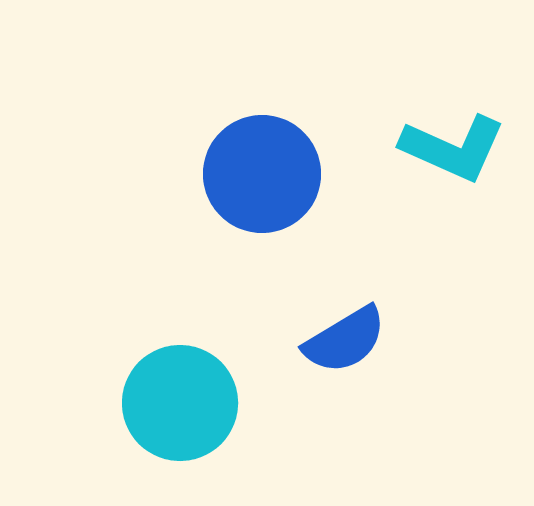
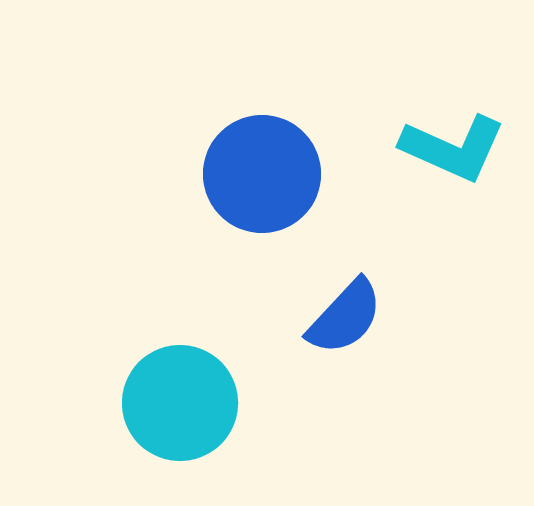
blue semicircle: moved 23 px up; rotated 16 degrees counterclockwise
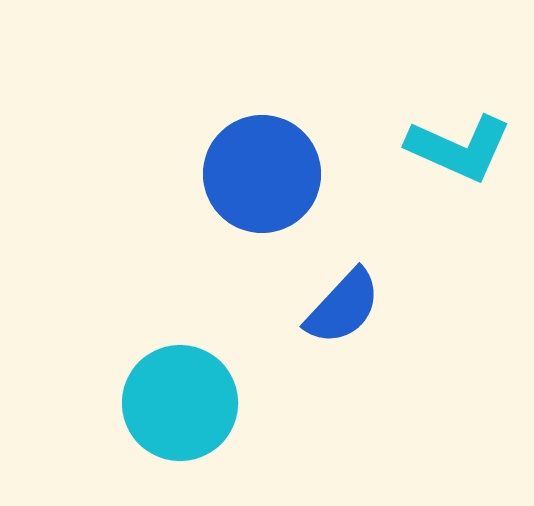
cyan L-shape: moved 6 px right
blue semicircle: moved 2 px left, 10 px up
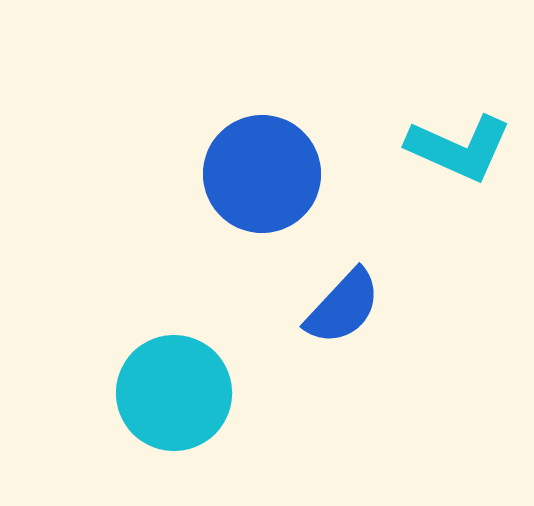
cyan circle: moved 6 px left, 10 px up
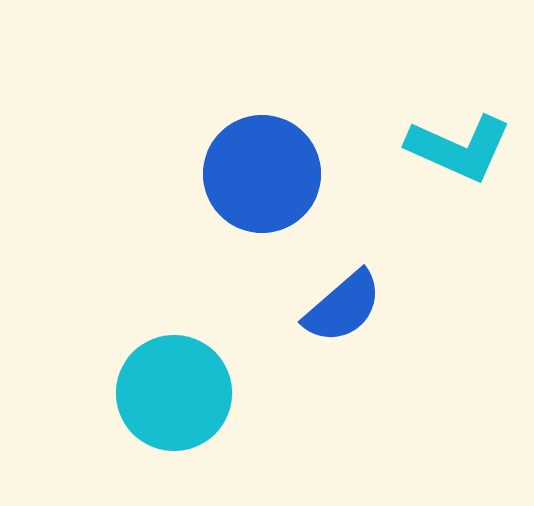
blue semicircle: rotated 6 degrees clockwise
